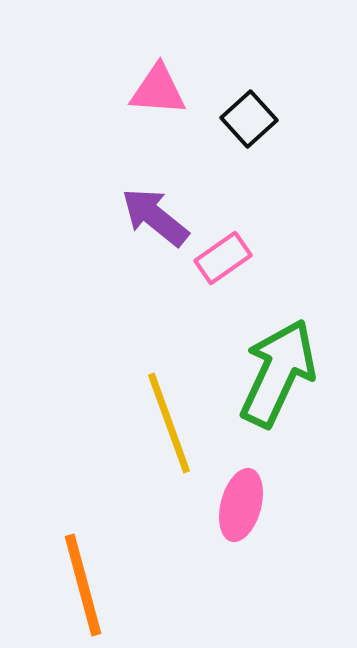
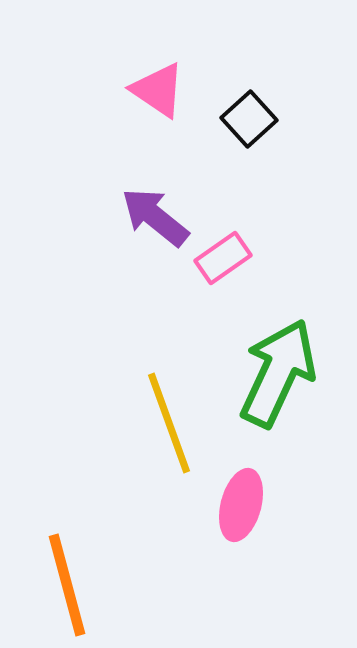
pink triangle: rotated 30 degrees clockwise
orange line: moved 16 px left
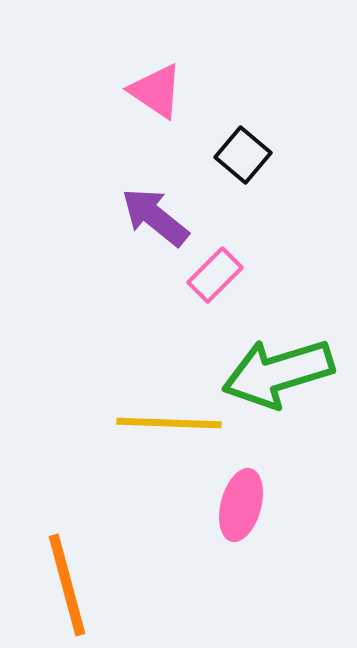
pink triangle: moved 2 px left, 1 px down
black square: moved 6 px left, 36 px down; rotated 8 degrees counterclockwise
pink rectangle: moved 8 px left, 17 px down; rotated 10 degrees counterclockwise
green arrow: rotated 132 degrees counterclockwise
yellow line: rotated 68 degrees counterclockwise
